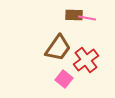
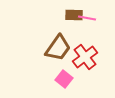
red cross: moved 1 px left, 3 px up
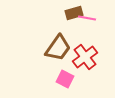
brown rectangle: moved 2 px up; rotated 18 degrees counterclockwise
pink square: moved 1 px right; rotated 12 degrees counterclockwise
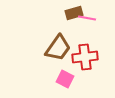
red cross: rotated 30 degrees clockwise
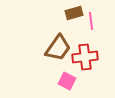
pink line: moved 4 px right, 3 px down; rotated 72 degrees clockwise
pink square: moved 2 px right, 2 px down
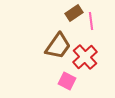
brown rectangle: rotated 18 degrees counterclockwise
brown trapezoid: moved 2 px up
red cross: rotated 35 degrees counterclockwise
